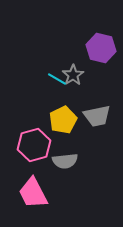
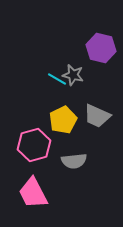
gray star: rotated 25 degrees counterclockwise
gray trapezoid: rotated 36 degrees clockwise
gray semicircle: moved 9 px right
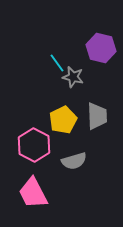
gray star: moved 2 px down
cyan line: moved 16 px up; rotated 24 degrees clockwise
gray trapezoid: rotated 116 degrees counterclockwise
pink hexagon: rotated 16 degrees counterclockwise
gray semicircle: rotated 10 degrees counterclockwise
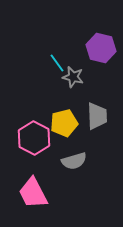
yellow pentagon: moved 1 px right, 3 px down; rotated 12 degrees clockwise
pink hexagon: moved 7 px up
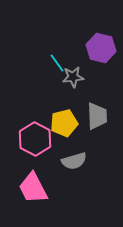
gray star: rotated 20 degrees counterclockwise
pink hexagon: moved 1 px right, 1 px down
pink trapezoid: moved 5 px up
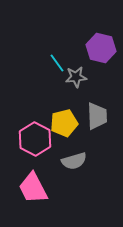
gray star: moved 3 px right
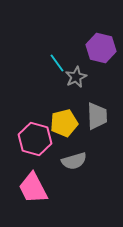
gray star: rotated 20 degrees counterclockwise
pink hexagon: rotated 12 degrees counterclockwise
